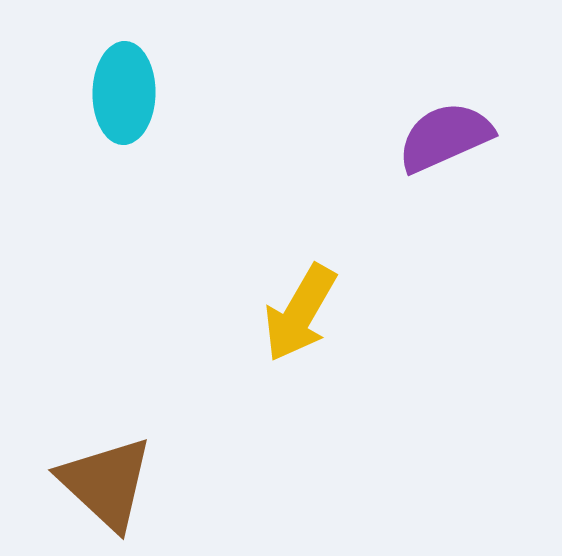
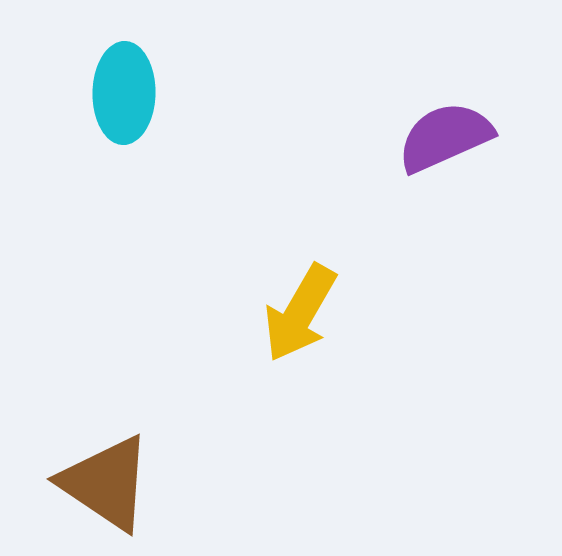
brown triangle: rotated 9 degrees counterclockwise
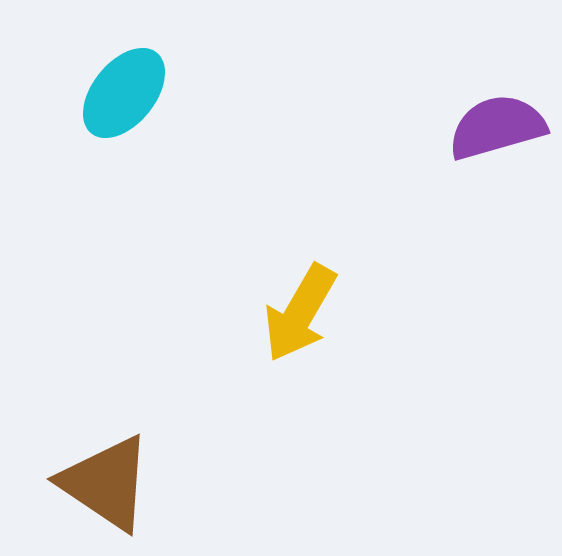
cyan ellipse: rotated 38 degrees clockwise
purple semicircle: moved 52 px right, 10 px up; rotated 8 degrees clockwise
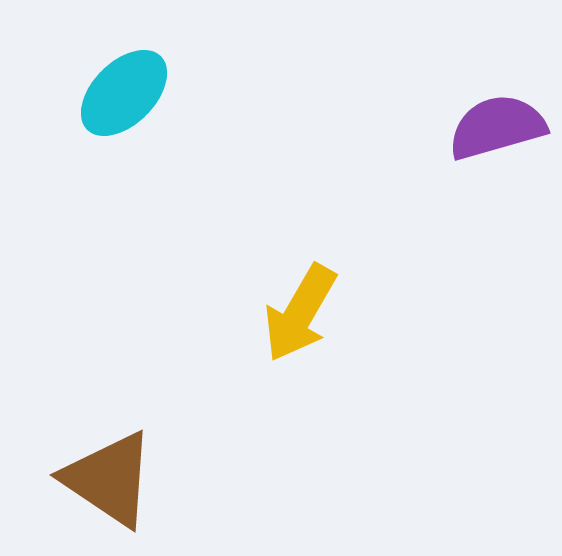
cyan ellipse: rotated 6 degrees clockwise
brown triangle: moved 3 px right, 4 px up
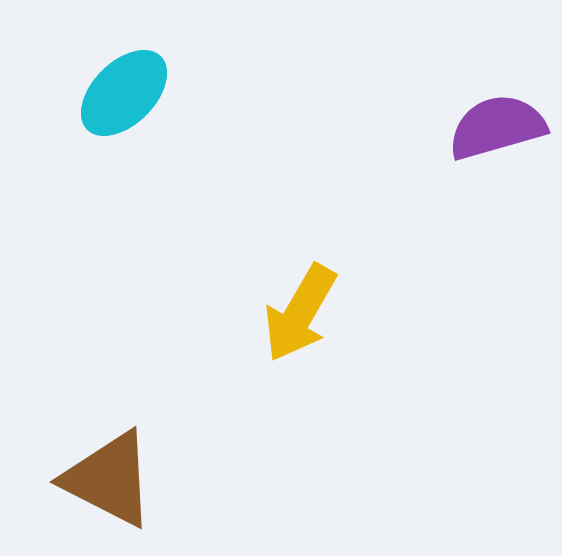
brown triangle: rotated 7 degrees counterclockwise
